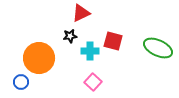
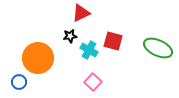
cyan cross: moved 1 px left, 1 px up; rotated 30 degrees clockwise
orange circle: moved 1 px left
blue circle: moved 2 px left
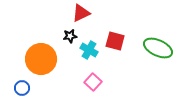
red square: moved 2 px right
orange circle: moved 3 px right, 1 px down
blue circle: moved 3 px right, 6 px down
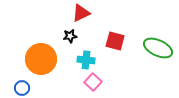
cyan cross: moved 3 px left, 10 px down; rotated 24 degrees counterclockwise
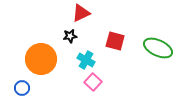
cyan cross: rotated 24 degrees clockwise
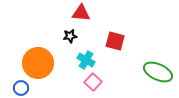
red triangle: rotated 30 degrees clockwise
green ellipse: moved 24 px down
orange circle: moved 3 px left, 4 px down
blue circle: moved 1 px left
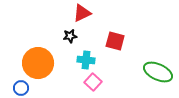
red triangle: moved 1 px right; rotated 30 degrees counterclockwise
cyan cross: rotated 24 degrees counterclockwise
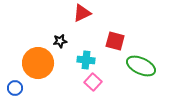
black star: moved 10 px left, 5 px down
green ellipse: moved 17 px left, 6 px up
blue circle: moved 6 px left
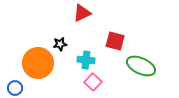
black star: moved 3 px down
